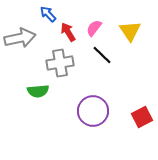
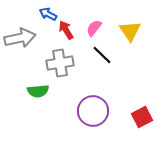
blue arrow: rotated 18 degrees counterclockwise
red arrow: moved 2 px left, 2 px up
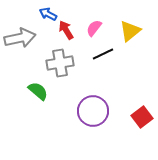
yellow triangle: rotated 25 degrees clockwise
black line: moved 1 px right, 1 px up; rotated 70 degrees counterclockwise
green semicircle: rotated 135 degrees counterclockwise
red square: rotated 10 degrees counterclockwise
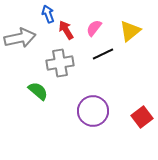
blue arrow: rotated 42 degrees clockwise
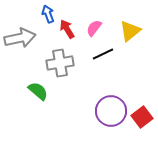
red arrow: moved 1 px right, 1 px up
purple circle: moved 18 px right
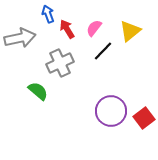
black line: moved 3 px up; rotated 20 degrees counterclockwise
gray cross: rotated 16 degrees counterclockwise
red square: moved 2 px right, 1 px down
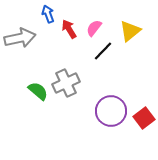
red arrow: moved 2 px right
gray cross: moved 6 px right, 20 px down
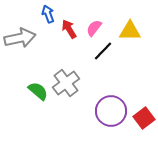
yellow triangle: rotated 40 degrees clockwise
gray cross: rotated 12 degrees counterclockwise
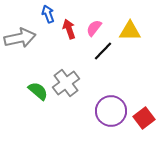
red arrow: rotated 12 degrees clockwise
